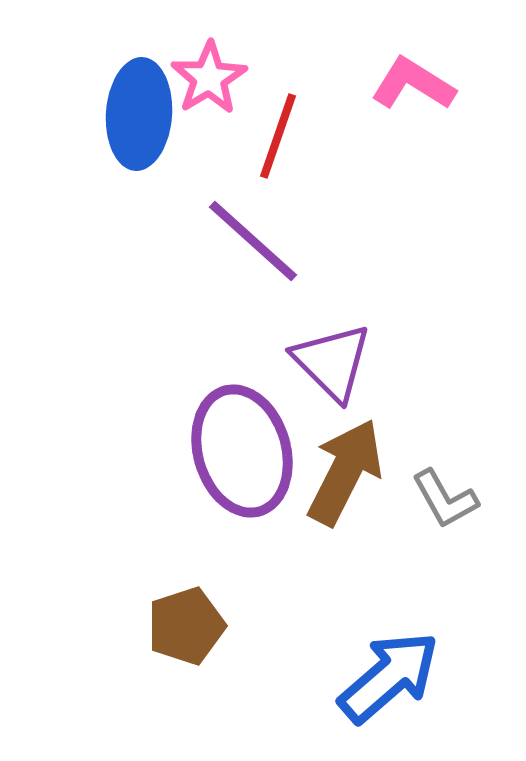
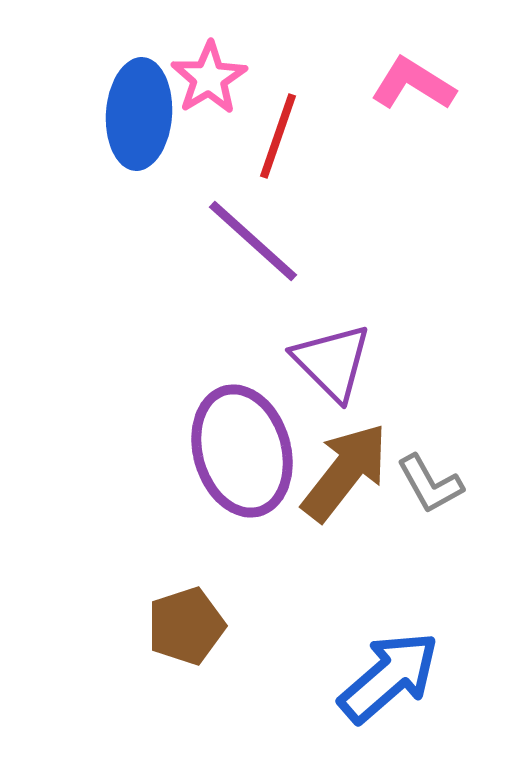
brown arrow: rotated 11 degrees clockwise
gray L-shape: moved 15 px left, 15 px up
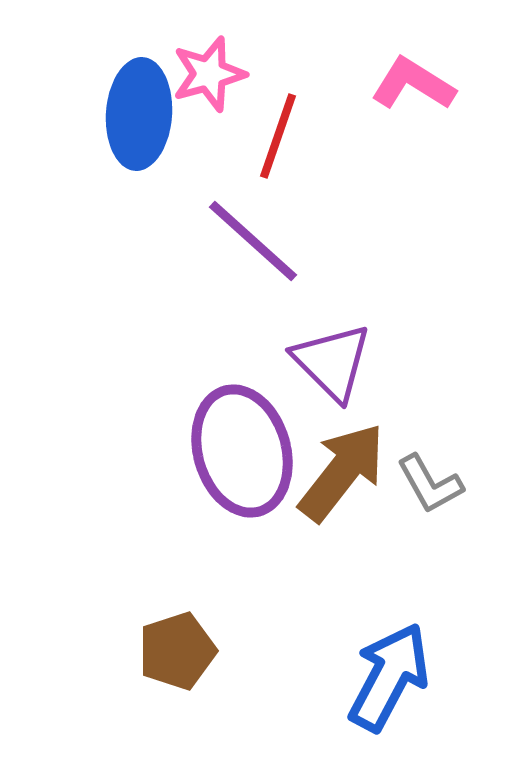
pink star: moved 4 px up; rotated 16 degrees clockwise
brown arrow: moved 3 px left
brown pentagon: moved 9 px left, 25 px down
blue arrow: rotated 21 degrees counterclockwise
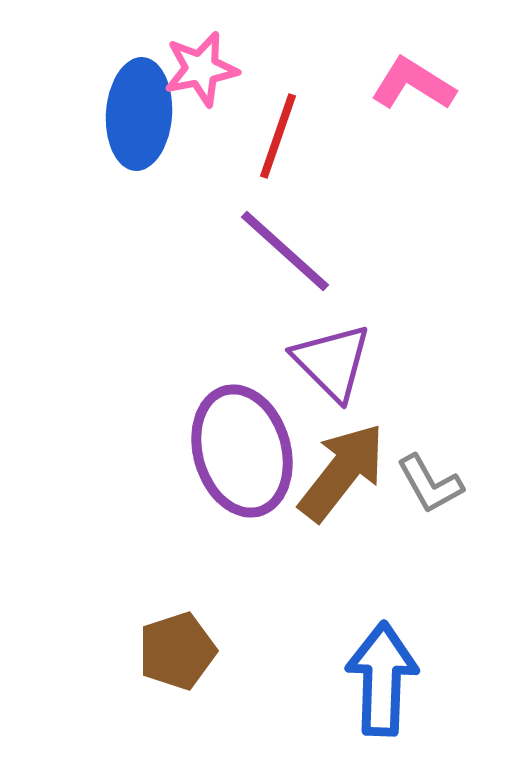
pink star: moved 8 px left, 5 px up; rotated 4 degrees clockwise
purple line: moved 32 px right, 10 px down
blue arrow: moved 7 px left, 2 px down; rotated 26 degrees counterclockwise
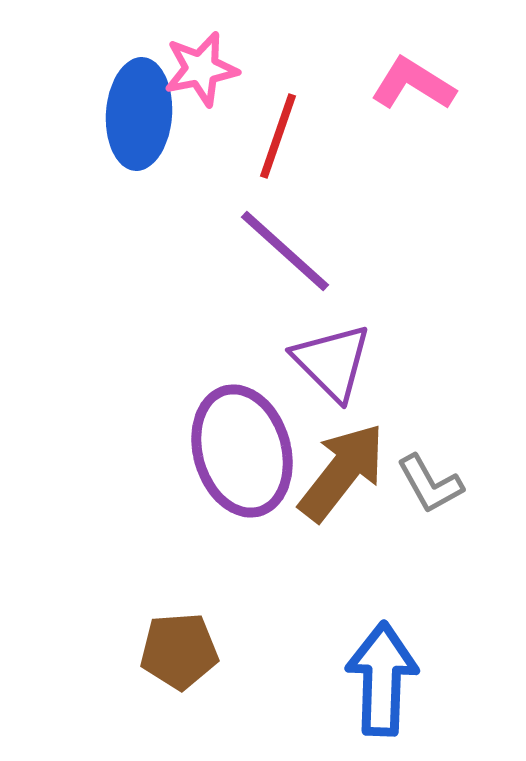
brown pentagon: moved 2 px right; rotated 14 degrees clockwise
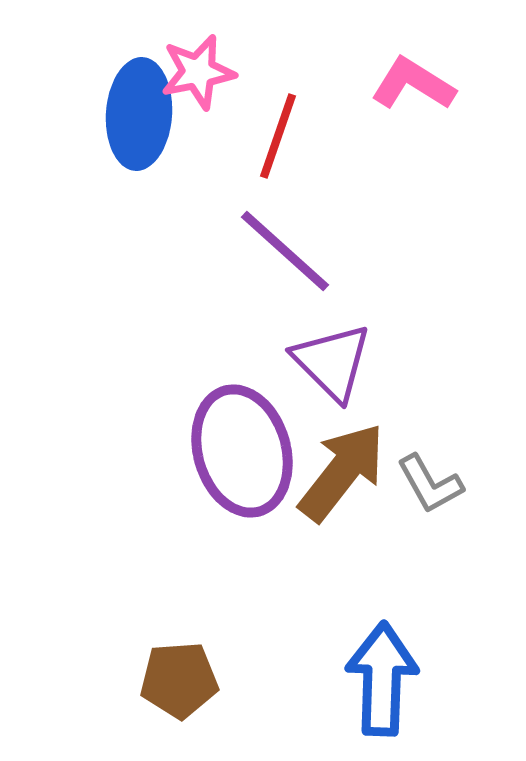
pink star: moved 3 px left, 3 px down
brown pentagon: moved 29 px down
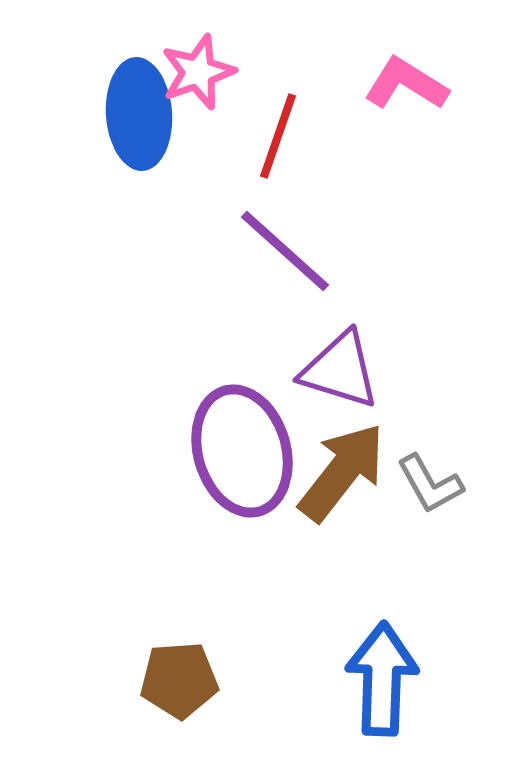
pink star: rotated 8 degrees counterclockwise
pink L-shape: moved 7 px left
blue ellipse: rotated 8 degrees counterclockwise
purple triangle: moved 8 px right, 8 px down; rotated 28 degrees counterclockwise
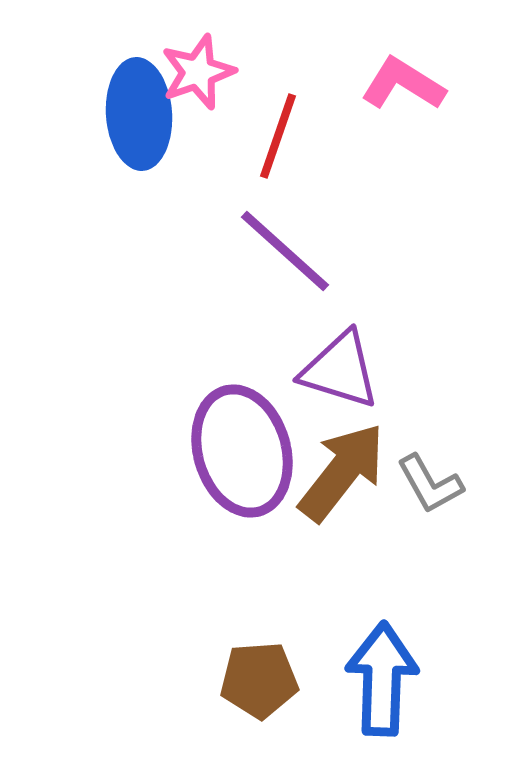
pink L-shape: moved 3 px left
brown pentagon: moved 80 px right
